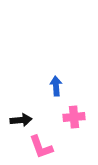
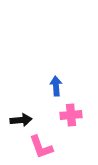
pink cross: moved 3 px left, 2 px up
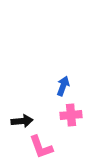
blue arrow: moved 7 px right; rotated 24 degrees clockwise
black arrow: moved 1 px right, 1 px down
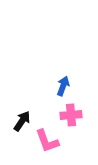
black arrow: rotated 50 degrees counterclockwise
pink L-shape: moved 6 px right, 6 px up
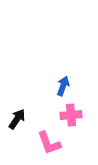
black arrow: moved 5 px left, 2 px up
pink L-shape: moved 2 px right, 2 px down
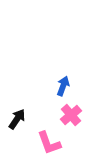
pink cross: rotated 35 degrees counterclockwise
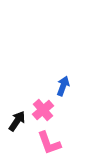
pink cross: moved 28 px left, 5 px up
black arrow: moved 2 px down
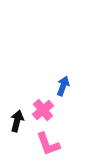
black arrow: rotated 20 degrees counterclockwise
pink L-shape: moved 1 px left, 1 px down
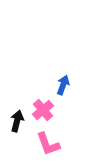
blue arrow: moved 1 px up
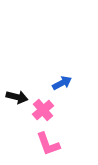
blue arrow: moved 1 px left, 2 px up; rotated 42 degrees clockwise
black arrow: moved 24 px up; rotated 90 degrees clockwise
